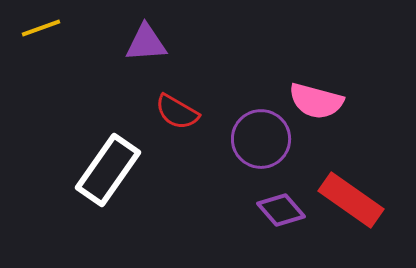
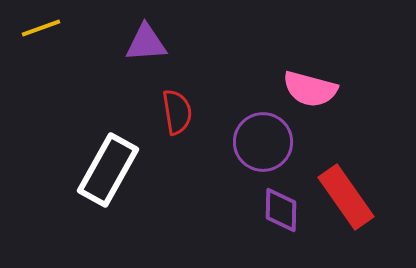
pink semicircle: moved 6 px left, 12 px up
red semicircle: rotated 129 degrees counterclockwise
purple circle: moved 2 px right, 3 px down
white rectangle: rotated 6 degrees counterclockwise
red rectangle: moved 5 px left, 3 px up; rotated 20 degrees clockwise
purple diamond: rotated 42 degrees clockwise
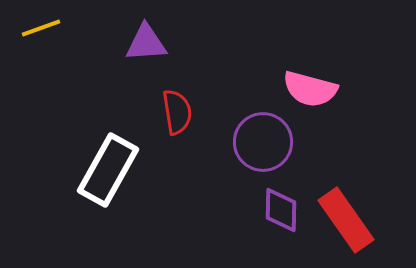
red rectangle: moved 23 px down
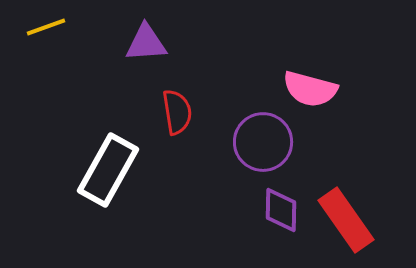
yellow line: moved 5 px right, 1 px up
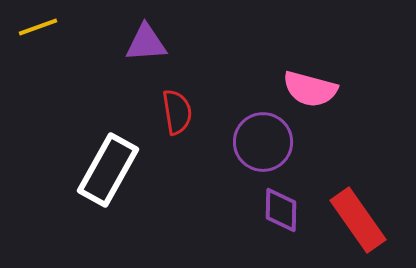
yellow line: moved 8 px left
red rectangle: moved 12 px right
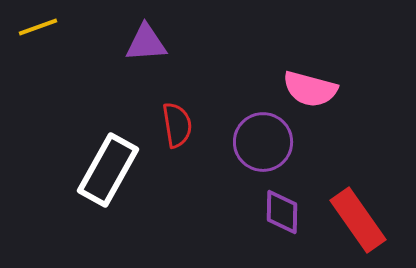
red semicircle: moved 13 px down
purple diamond: moved 1 px right, 2 px down
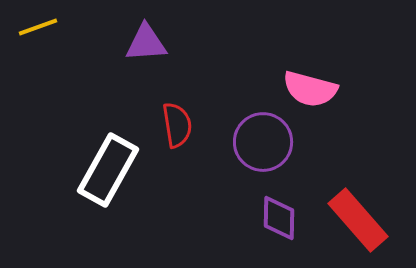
purple diamond: moved 3 px left, 6 px down
red rectangle: rotated 6 degrees counterclockwise
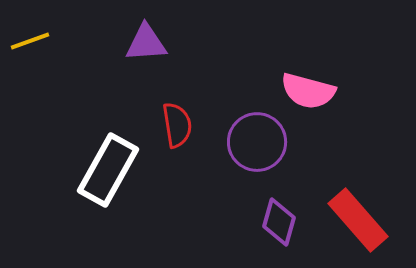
yellow line: moved 8 px left, 14 px down
pink semicircle: moved 2 px left, 2 px down
purple circle: moved 6 px left
purple diamond: moved 4 px down; rotated 15 degrees clockwise
